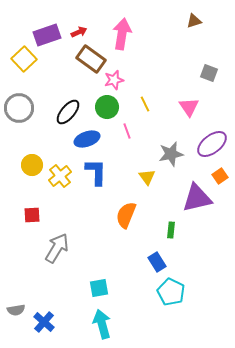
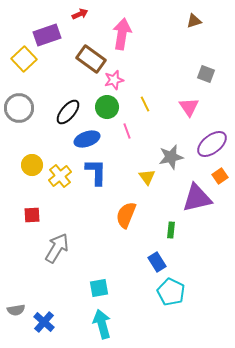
red arrow: moved 1 px right, 18 px up
gray square: moved 3 px left, 1 px down
gray star: moved 3 px down
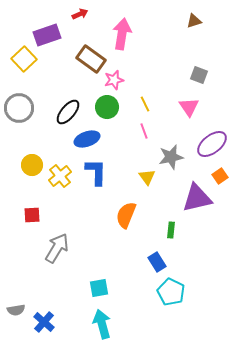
gray square: moved 7 px left, 1 px down
pink line: moved 17 px right
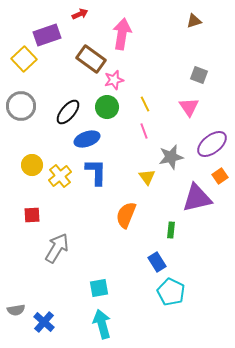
gray circle: moved 2 px right, 2 px up
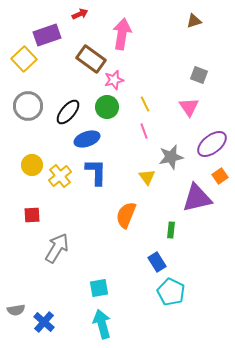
gray circle: moved 7 px right
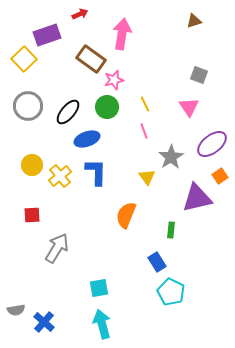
gray star: rotated 20 degrees counterclockwise
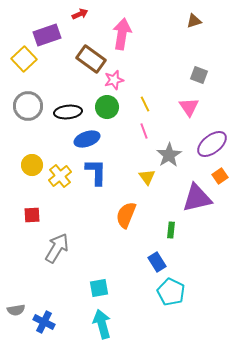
black ellipse: rotated 44 degrees clockwise
gray star: moved 2 px left, 2 px up
blue cross: rotated 15 degrees counterclockwise
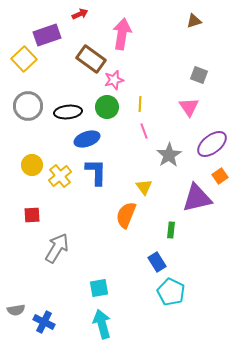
yellow line: moved 5 px left; rotated 28 degrees clockwise
yellow triangle: moved 3 px left, 10 px down
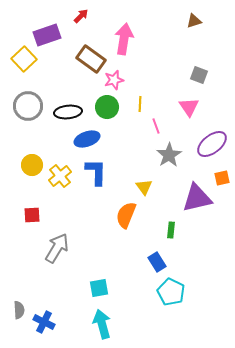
red arrow: moved 1 px right, 2 px down; rotated 21 degrees counterclockwise
pink arrow: moved 2 px right, 5 px down
pink line: moved 12 px right, 5 px up
orange square: moved 2 px right, 2 px down; rotated 21 degrees clockwise
gray semicircle: moved 3 px right; rotated 84 degrees counterclockwise
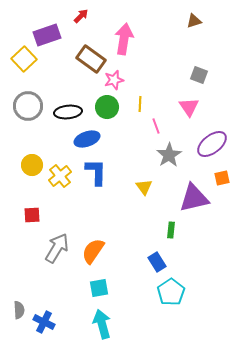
purple triangle: moved 3 px left
orange semicircle: moved 33 px left, 36 px down; rotated 12 degrees clockwise
cyan pentagon: rotated 12 degrees clockwise
